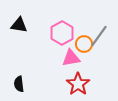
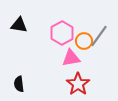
orange circle: moved 3 px up
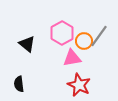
black triangle: moved 8 px right, 19 px down; rotated 30 degrees clockwise
pink triangle: moved 1 px right
red star: moved 1 px right, 1 px down; rotated 10 degrees counterclockwise
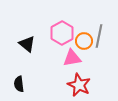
gray line: rotated 25 degrees counterclockwise
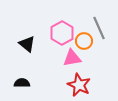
gray line: moved 8 px up; rotated 35 degrees counterclockwise
black semicircle: moved 3 px right, 1 px up; rotated 98 degrees clockwise
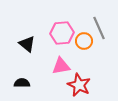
pink hexagon: rotated 25 degrees clockwise
pink triangle: moved 11 px left, 8 px down
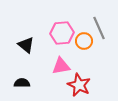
black triangle: moved 1 px left, 1 px down
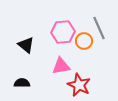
pink hexagon: moved 1 px right, 1 px up
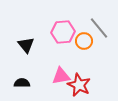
gray line: rotated 15 degrees counterclockwise
black triangle: rotated 12 degrees clockwise
pink triangle: moved 10 px down
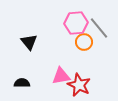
pink hexagon: moved 13 px right, 9 px up
orange circle: moved 1 px down
black triangle: moved 3 px right, 3 px up
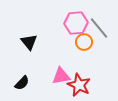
black semicircle: rotated 133 degrees clockwise
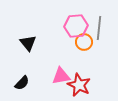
pink hexagon: moved 3 px down
gray line: rotated 45 degrees clockwise
black triangle: moved 1 px left, 1 px down
